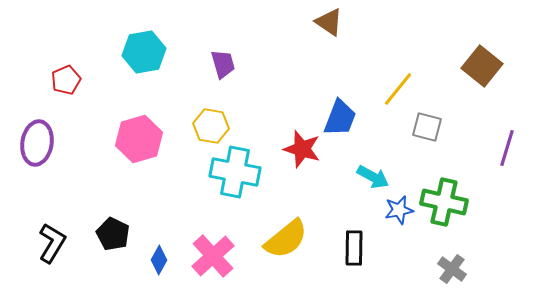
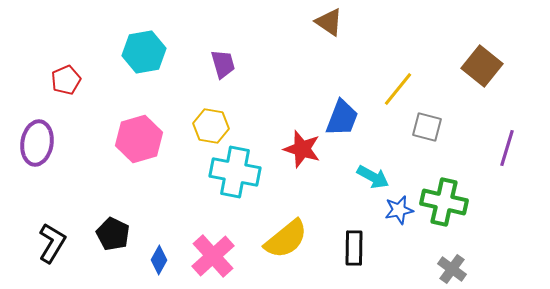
blue trapezoid: moved 2 px right
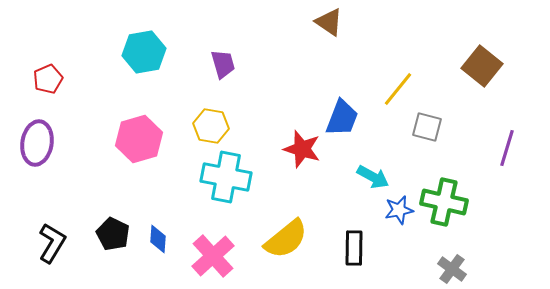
red pentagon: moved 18 px left, 1 px up
cyan cross: moved 9 px left, 5 px down
blue diamond: moved 1 px left, 21 px up; rotated 24 degrees counterclockwise
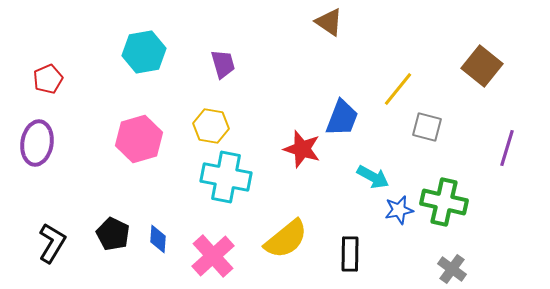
black rectangle: moved 4 px left, 6 px down
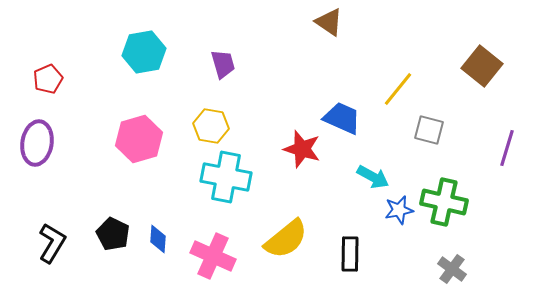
blue trapezoid: rotated 87 degrees counterclockwise
gray square: moved 2 px right, 3 px down
pink cross: rotated 24 degrees counterclockwise
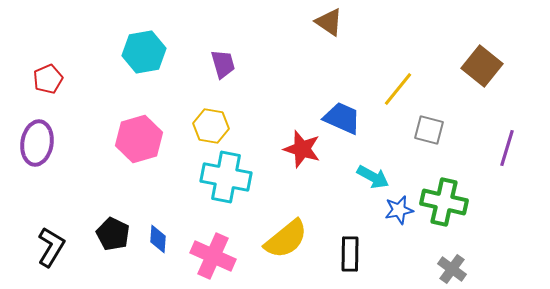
black L-shape: moved 1 px left, 4 px down
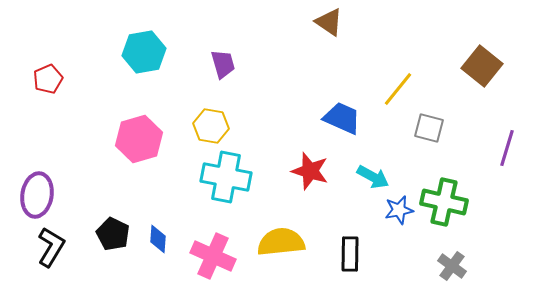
gray square: moved 2 px up
purple ellipse: moved 52 px down
red star: moved 8 px right, 22 px down
yellow semicircle: moved 5 px left, 3 px down; rotated 147 degrees counterclockwise
gray cross: moved 3 px up
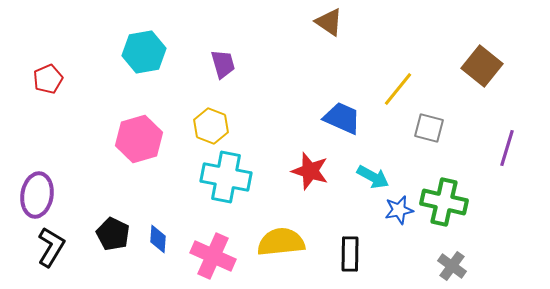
yellow hexagon: rotated 12 degrees clockwise
